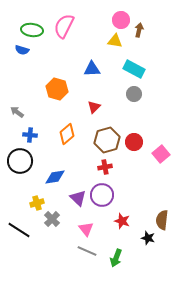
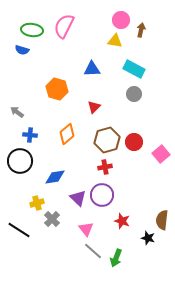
brown arrow: moved 2 px right
gray line: moved 6 px right; rotated 18 degrees clockwise
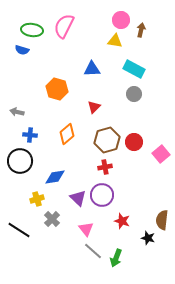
gray arrow: rotated 24 degrees counterclockwise
yellow cross: moved 4 px up
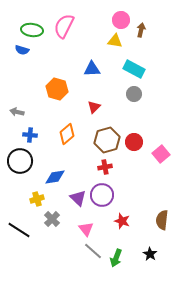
black star: moved 2 px right, 16 px down; rotated 16 degrees clockwise
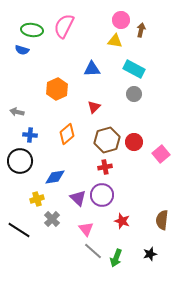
orange hexagon: rotated 20 degrees clockwise
black star: rotated 24 degrees clockwise
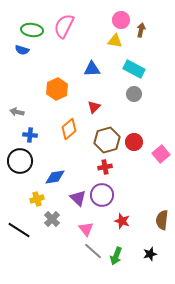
orange diamond: moved 2 px right, 5 px up
green arrow: moved 2 px up
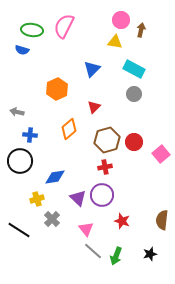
yellow triangle: moved 1 px down
blue triangle: rotated 42 degrees counterclockwise
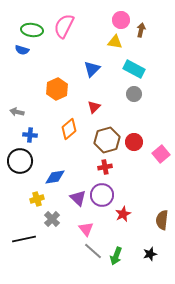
red star: moved 1 px right, 7 px up; rotated 28 degrees clockwise
black line: moved 5 px right, 9 px down; rotated 45 degrees counterclockwise
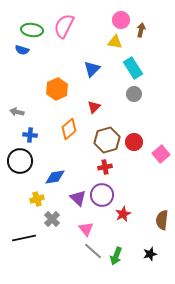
cyan rectangle: moved 1 px left, 1 px up; rotated 30 degrees clockwise
black line: moved 1 px up
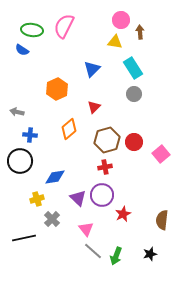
brown arrow: moved 1 px left, 2 px down; rotated 16 degrees counterclockwise
blue semicircle: rotated 16 degrees clockwise
